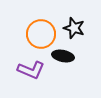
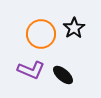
black star: rotated 20 degrees clockwise
black ellipse: moved 19 px down; rotated 30 degrees clockwise
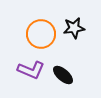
black star: rotated 25 degrees clockwise
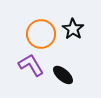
black star: moved 1 px left, 1 px down; rotated 30 degrees counterclockwise
purple L-shape: moved 5 px up; rotated 144 degrees counterclockwise
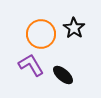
black star: moved 1 px right, 1 px up
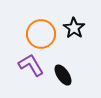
black ellipse: rotated 15 degrees clockwise
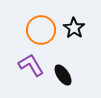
orange circle: moved 4 px up
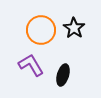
black ellipse: rotated 50 degrees clockwise
